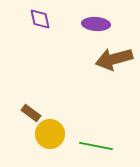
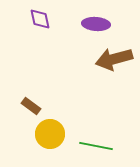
brown rectangle: moved 7 px up
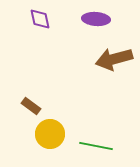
purple ellipse: moved 5 px up
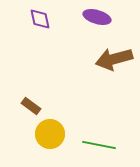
purple ellipse: moved 1 px right, 2 px up; rotated 12 degrees clockwise
green line: moved 3 px right, 1 px up
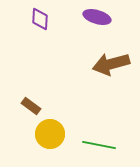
purple diamond: rotated 15 degrees clockwise
brown arrow: moved 3 px left, 5 px down
